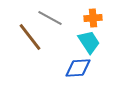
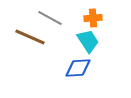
brown line: rotated 28 degrees counterclockwise
cyan trapezoid: moved 1 px left, 1 px up
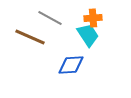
cyan trapezoid: moved 6 px up
blue diamond: moved 7 px left, 3 px up
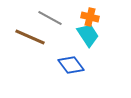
orange cross: moved 3 px left, 1 px up; rotated 18 degrees clockwise
blue diamond: rotated 56 degrees clockwise
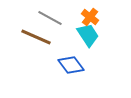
orange cross: rotated 24 degrees clockwise
brown line: moved 6 px right
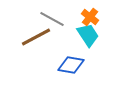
gray line: moved 2 px right, 1 px down
brown line: rotated 52 degrees counterclockwise
blue diamond: rotated 44 degrees counterclockwise
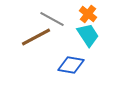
orange cross: moved 2 px left, 3 px up
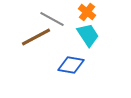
orange cross: moved 1 px left, 2 px up
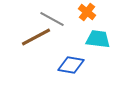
cyan trapezoid: moved 10 px right, 4 px down; rotated 50 degrees counterclockwise
